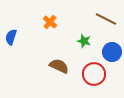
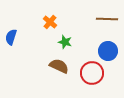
brown line: moved 1 px right; rotated 25 degrees counterclockwise
green star: moved 19 px left, 1 px down
blue circle: moved 4 px left, 1 px up
red circle: moved 2 px left, 1 px up
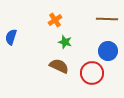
orange cross: moved 5 px right, 2 px up; rotated 16 degrees clockwise
